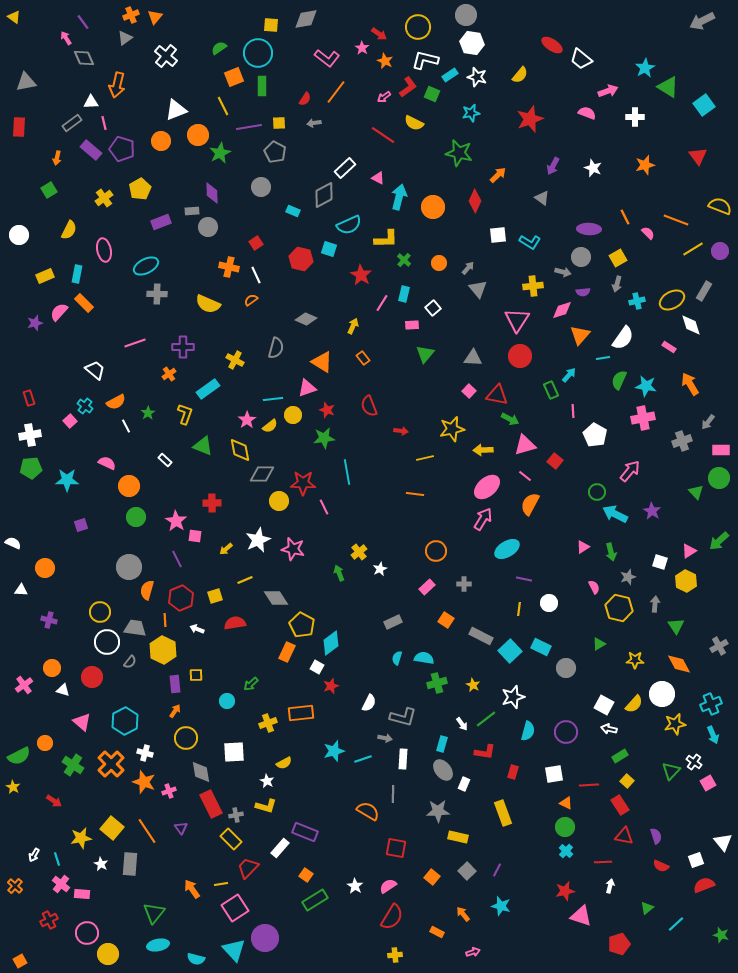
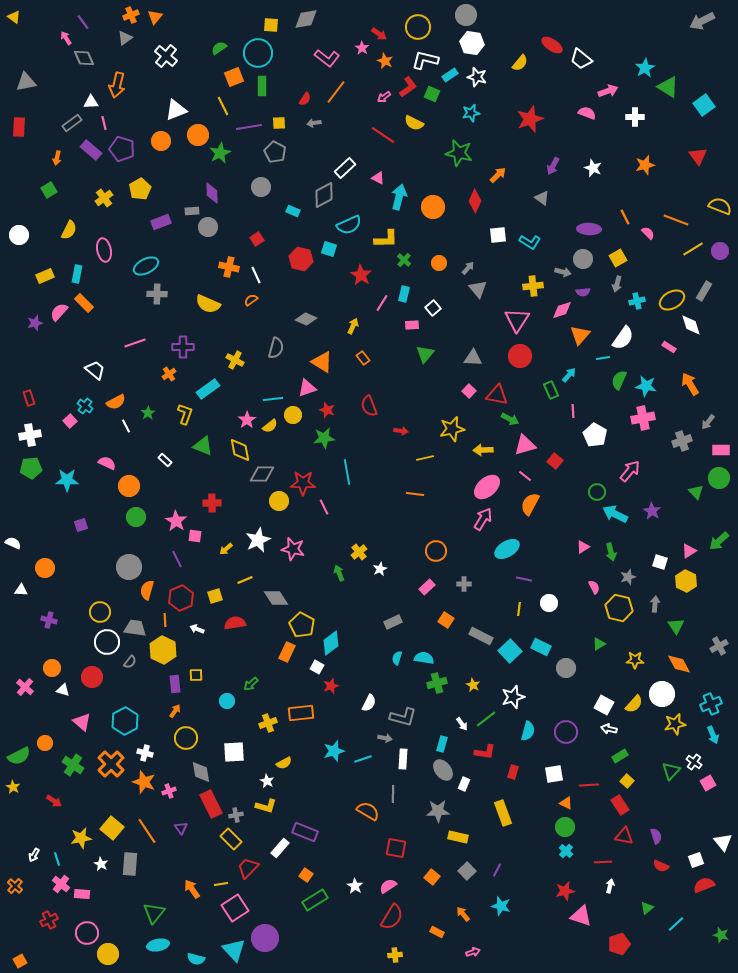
yellow semicircle at (520, 75): moved 12 px up
red square at (256, 243): moved 1 px right, 4 px up
gray circle at (581, 257): moved 2 px right, 2 px down
pink cross at (24, 685): moved 1 px right, 2 px down; rotated 12 degrees counterclockwise
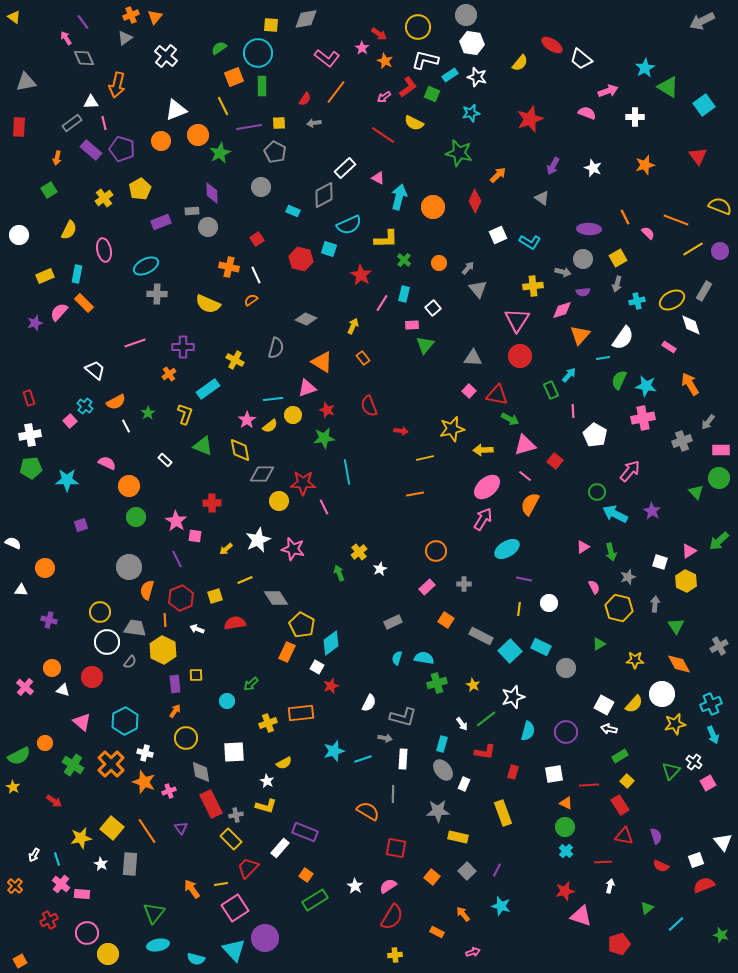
white square at (498, 235): rotated 18 degrees counterclockwise
green triangle at (425, 354): moved 9 px up
orange line at (415, 494): rotated 18 degrees counterclockwise
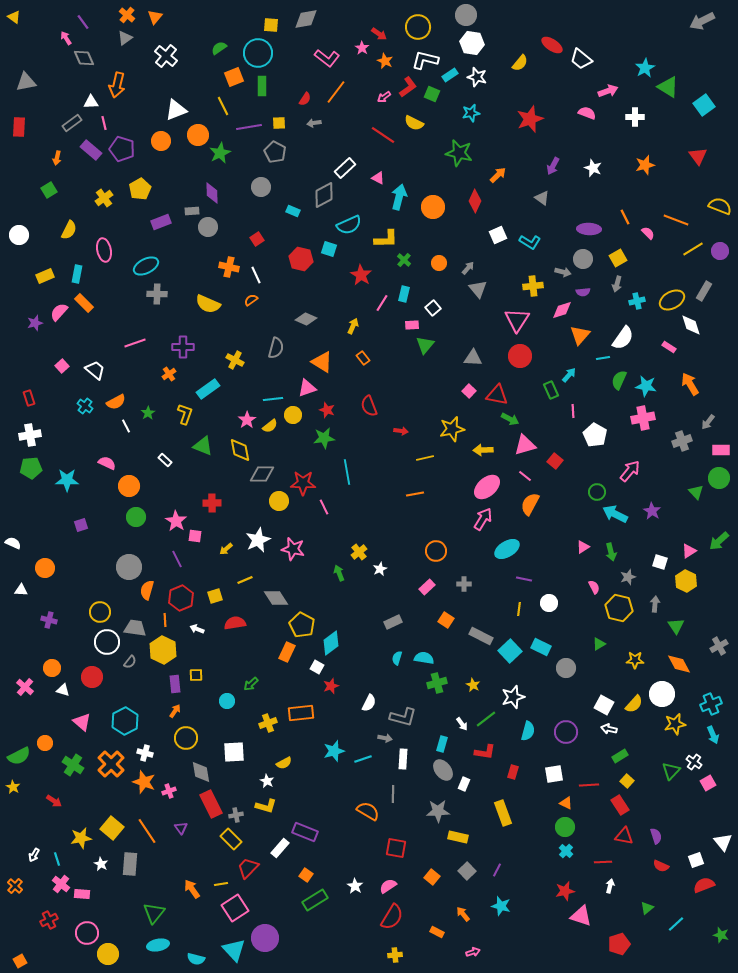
orange cross at (131, 15): moved 4 px left; rotated 28 degrees counterclockwise
pink square at (70, 421): moved 8 px left, 55 px up
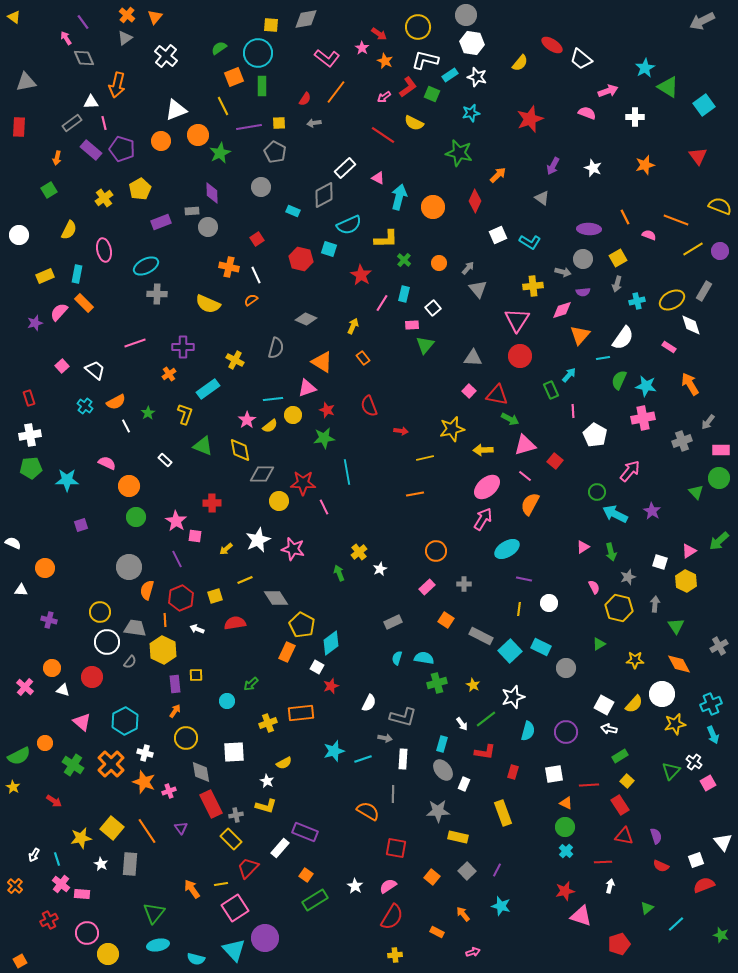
pink semicircle at (648, 233): moved 1 px right, 2 px down; rotated 24 degrees counterclockwise
